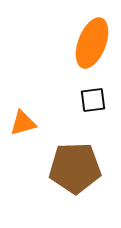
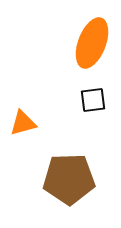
brown pentagon: moved 6 px left, 11 px down
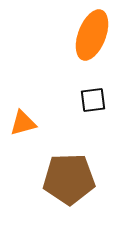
orange ellipse: moved 8 px up
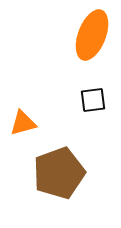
brown pentagon: moved 10 px left, 6 px up; rotated 18 degrees counterclockwise
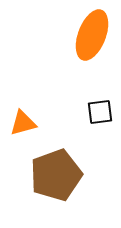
black square: moved 7 px right, 12 px down
brown pentagon: moved 3 px left, 2 px down
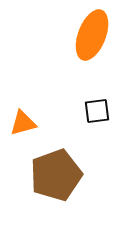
black square: moved 3 px left, 1 px up
